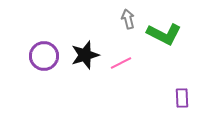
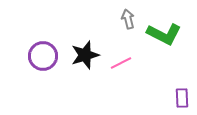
purple circle: moved 1 px left
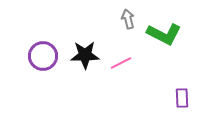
black star: rotated 16 degrees clockwise
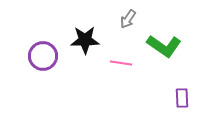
gray arrow: rotated 132 degrees counterclockwise
green L-shape: moved 12 px down; rotated 8 degrees clockwise
black star: moved 15 px up
pink line: rotated 35 degrees clockwise
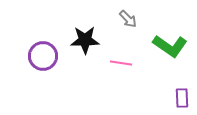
gray arrow: rotated 78 degrees counterclockwise
green L-shape: moved 6 px right
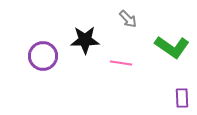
green L-shape: moved 2 px right, 1 px down
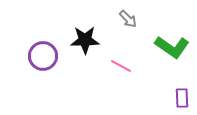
pink line: moved 3 px down; rotated 20 degrees clockwise
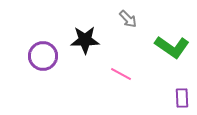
pink line: moved 8 px down
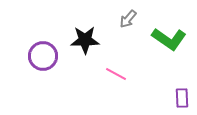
gray arrow: rotated 84 degrees clockwise
green L-shape: moved 3 px left, 8 px up
pink line: moved 5 px left
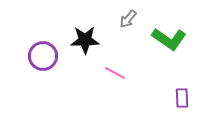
pink line: moved 1 px left, 1 px up
